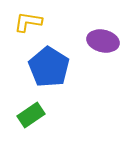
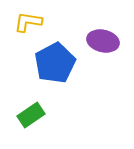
blue pentagon: moved 6 px right, 4 px up; rotated 12 degrees clockwise
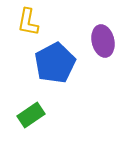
yellow L-shape: rotated 88 degrees counterclockwise
purple ellipse: rotated 64 degrees clockwise
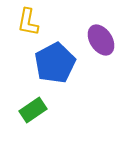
purple ellipse: moved 2 px left, 1 px up; rotated 20 degrees counterclockwise
green rectangle: moved 2 px right, 5 px up
